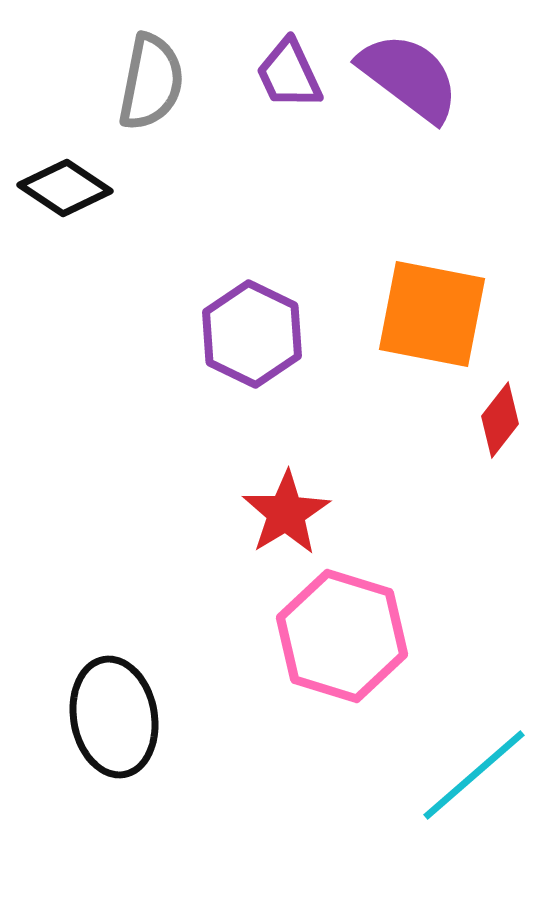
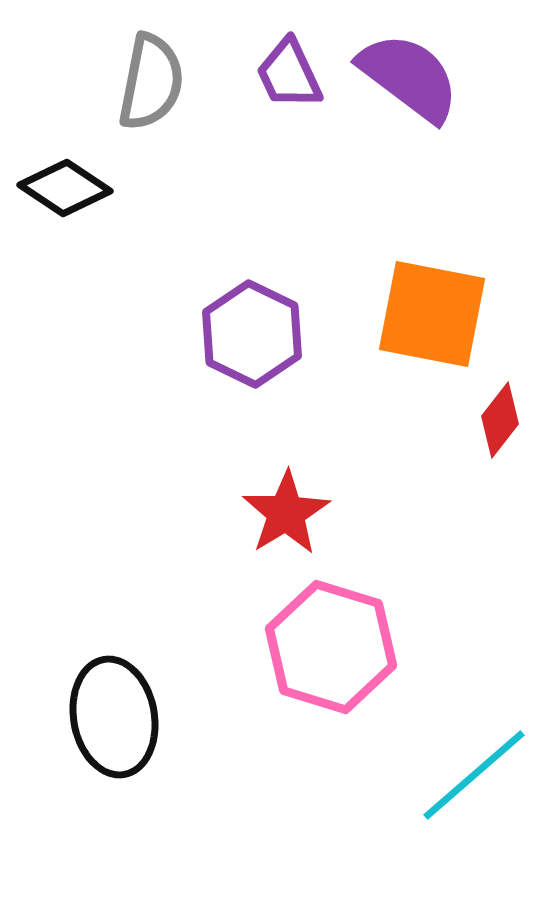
pink hexagon: moved 11 px left, 11 px down
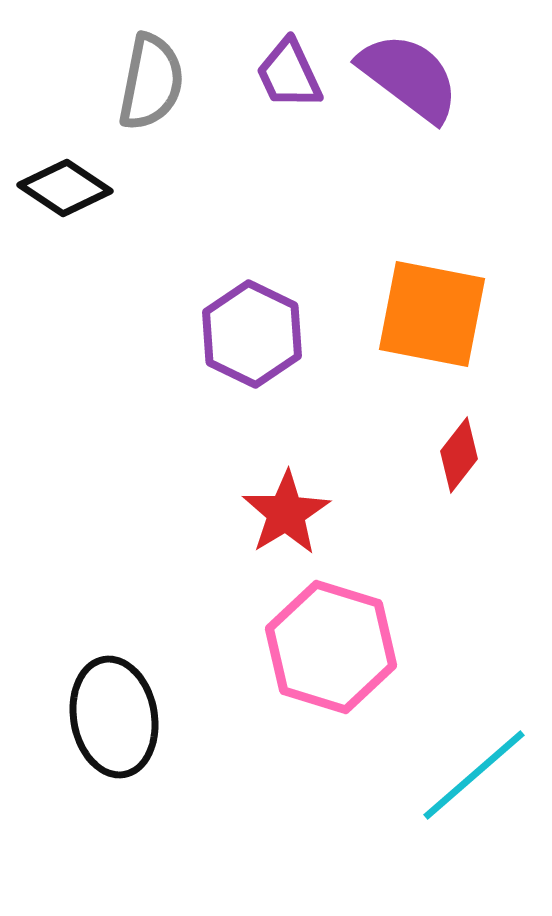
red diamond: moved 41 px left, 35 px down
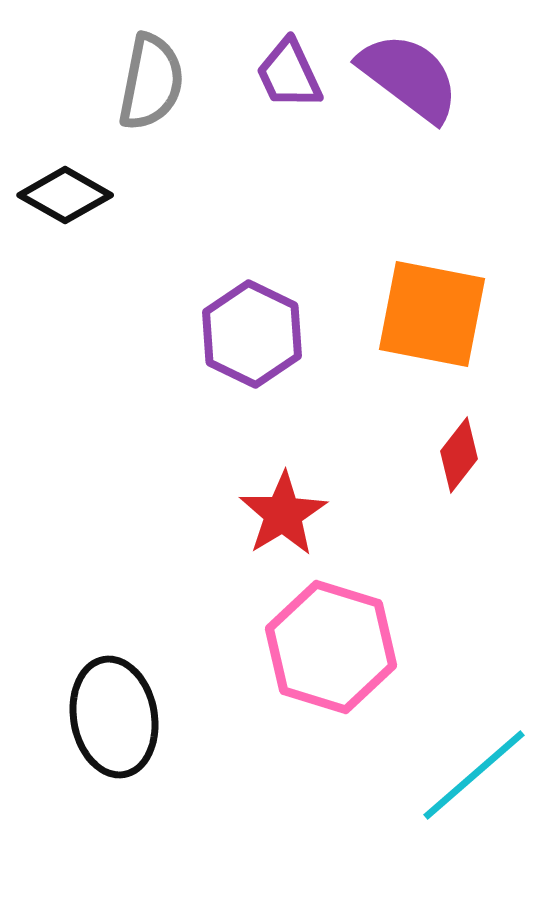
black diamond: moved 7 px down; rotated 4 degrees counterclockwise
red star: moved 3 px left, 1 px down
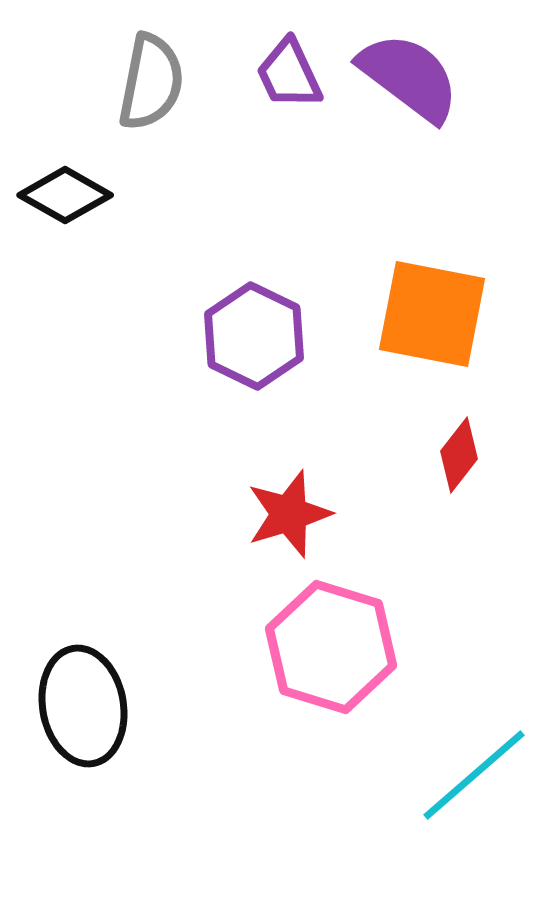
purple hexagon: moved 2 px right, 2 px down
red star: moved 6 px right; rotated 14 degrees clockwise
black ellipse: moved 31 px left, 11 px up
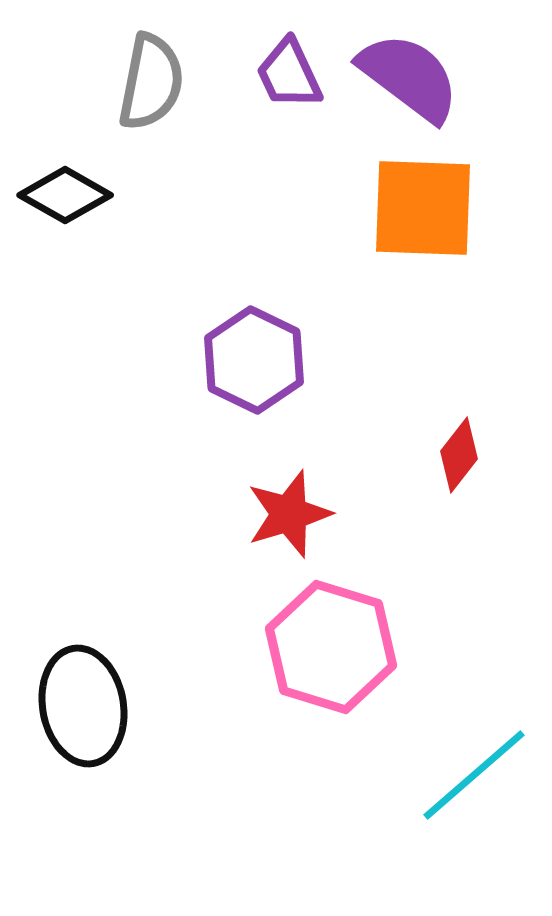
orange square: moved 9 px left, 106 px up; rotated 9 degrees counterclockwise
purple hexagon: moved 24 px down
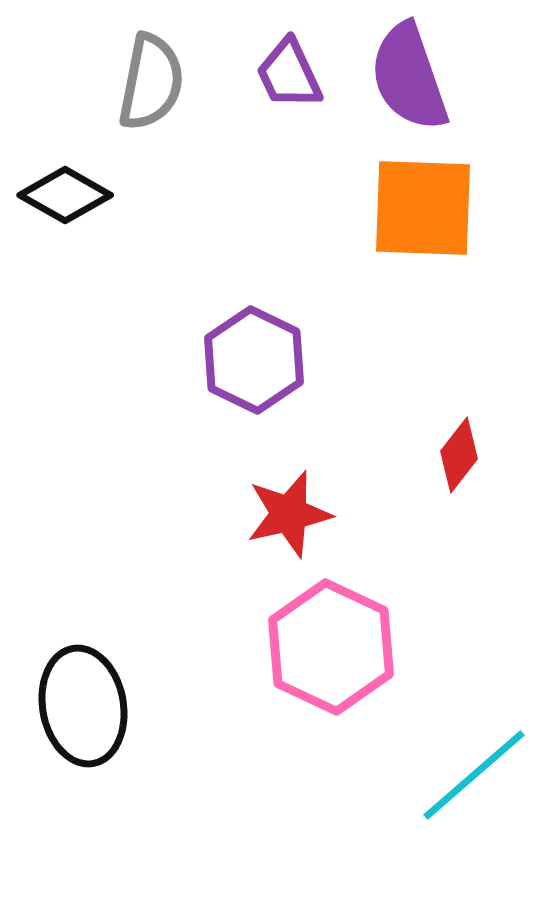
purple semicircle: rotated 146 degrees counterclockwise
red star: rotated 4 degrees clockwise
pink hexagon: rotated 8 degrees clockwise
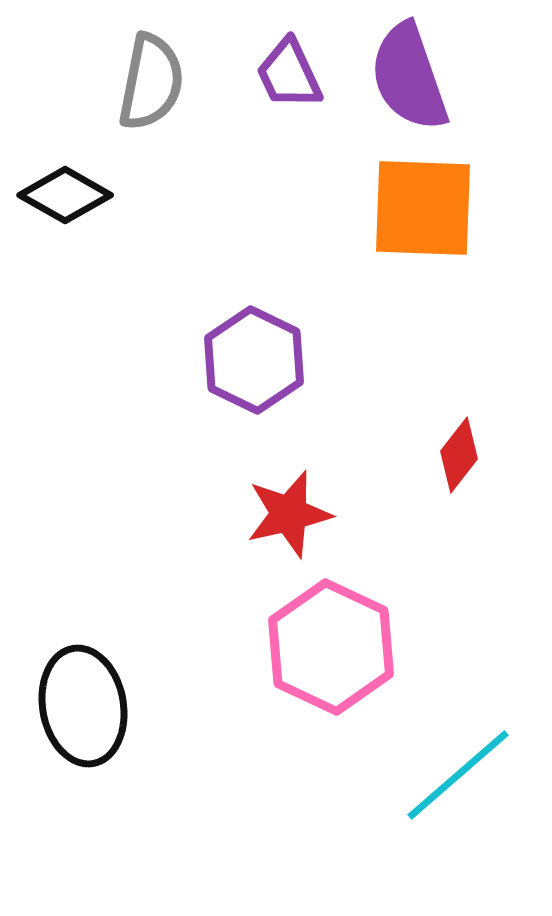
cyan line: moved 16 px left
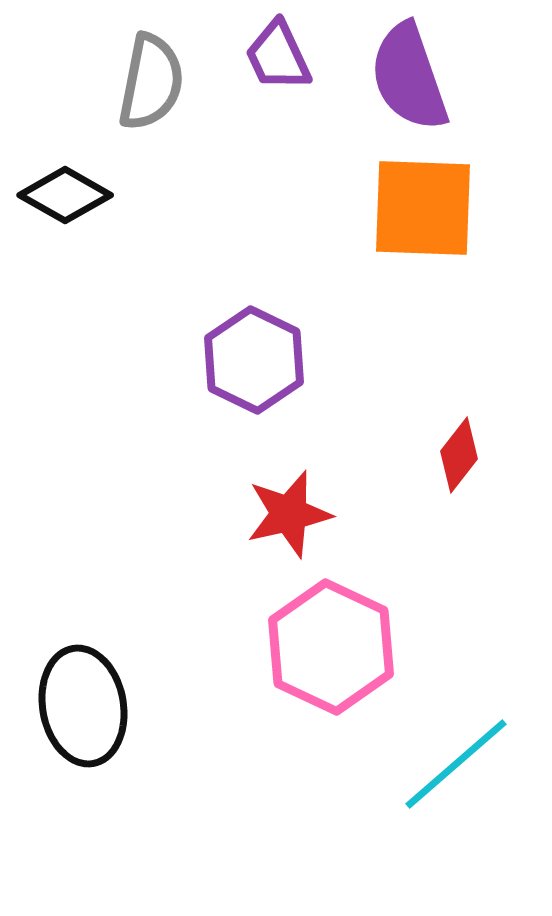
purple trapezoid: moved 11 px left, 18 px up
cyan line: moved 2 px left, 11 px up
